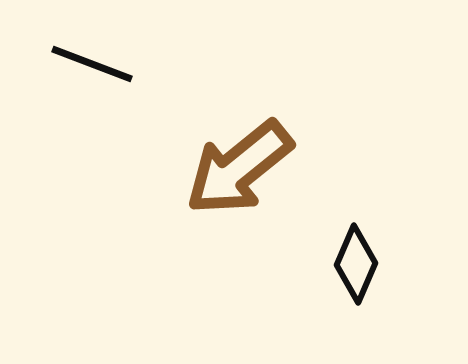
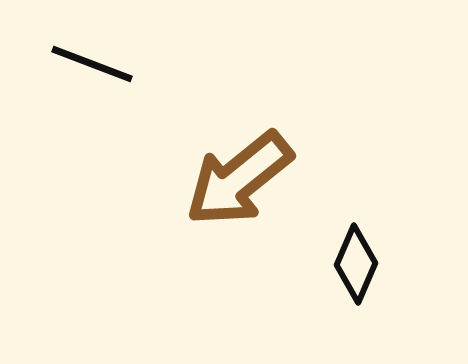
brown arrow: moved 11 px down
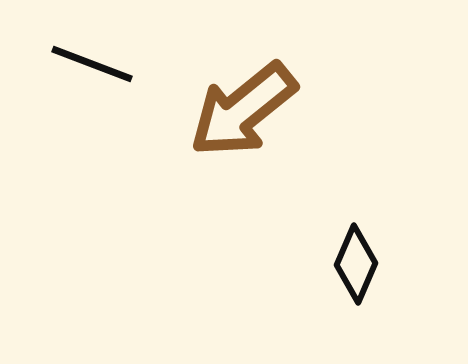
brown arrow: moved 4 px right, 69 px up
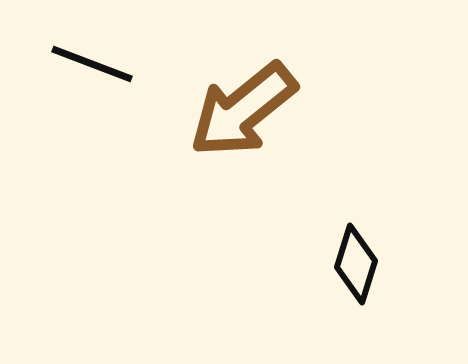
black diamond: rotated 6 degrees counterclockwise
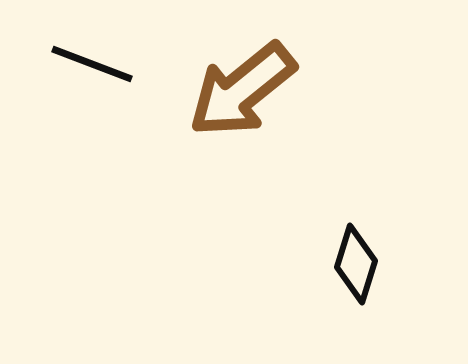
brown arrow: moved 1 px left, 20 px up
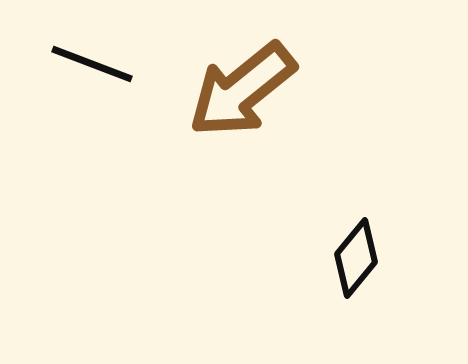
black diamond: moved 6 px up; rotated 22 degrees clockwise
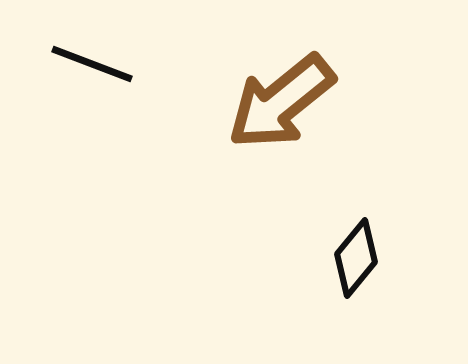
brown arrow: moved 39 px right, 12 px down
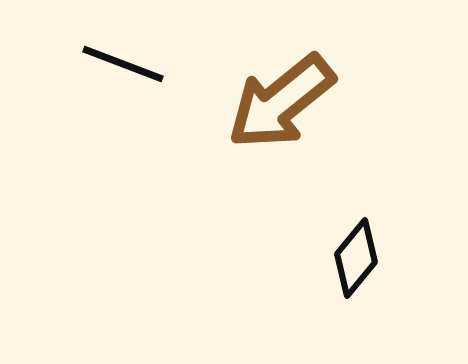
black line: moved 31 px right
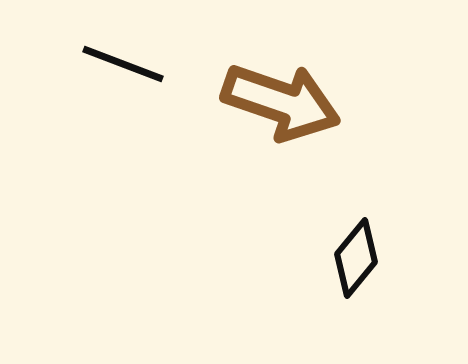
brown arrow: rotated 122 degrees counterclockwise
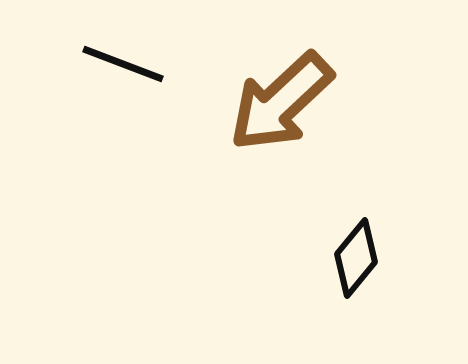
brown arrow: rotated 118 degrees clockwise
